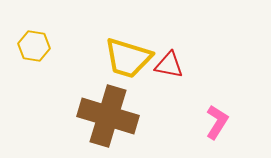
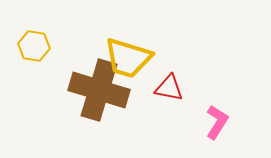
red triangle: moved 23 px down
brown cross: moved 9 px left, 26 px up
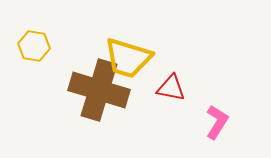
red triangle: moved 2 px right
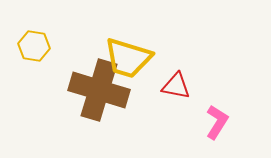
red triangle: moved 5 px right, 2 px up
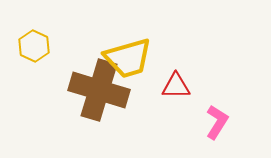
yellow hexagon: rotated 16 degrees clockwise
yellow trapezoid: rotated 33 degrees counterclockwise
red triangle: rotated 12 degrees counterclockwise
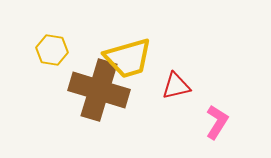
yellow hexagon: moved 18 px right, 4 px down; rotated 16 degrees counterclockwise
red triangle: rotated 12 degrees counterclockwise
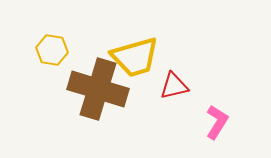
yellow trapezoid: moved 7 px right, 1 px up
red triangle: moved 2 px left
brown cross: moved 1 px left, 1 px up
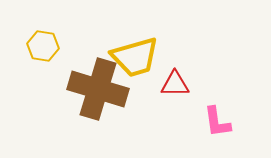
yellow hexagon: moved 9 px left, 4 px up
red triangle: moved 1 px right, 2 px up; rotated 12 degrees clockwise
pink L-shape: rotated 140 degrees clockwise
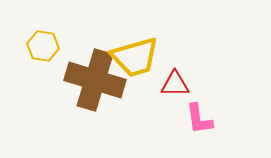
brown cross: moved 3 px left, 9 px up
pink L-shape: moved 18 px left, 3 px up
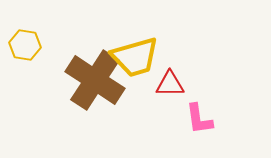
yellow hexagon: moved 18 px left, 1 px up
brown cross: rotated 16 degrees clockwise
red triangle: moved 5 px left
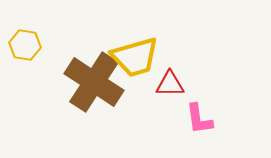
brown cross: moved 1 px left, 2 px down
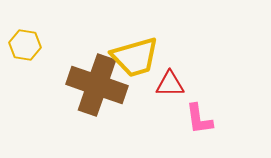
brown cross: moved 3 px right, 3 px down; rotated 14 degrees counterclockwise
